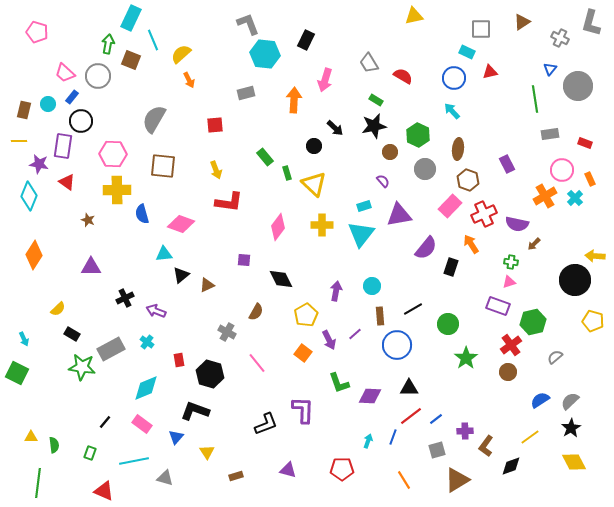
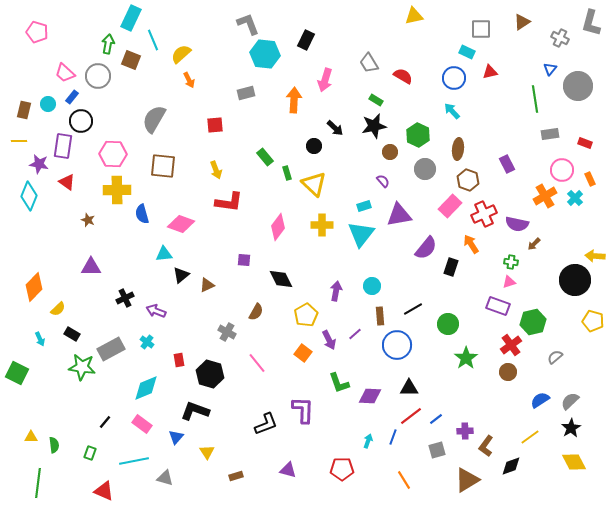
orange diamond at (34, 255): moved 32 px down; rotated 12 degrees clockwise
cyan arrow at (24, 339): moved 16 px right
brown triangle at (457, 480): moved 10 px right
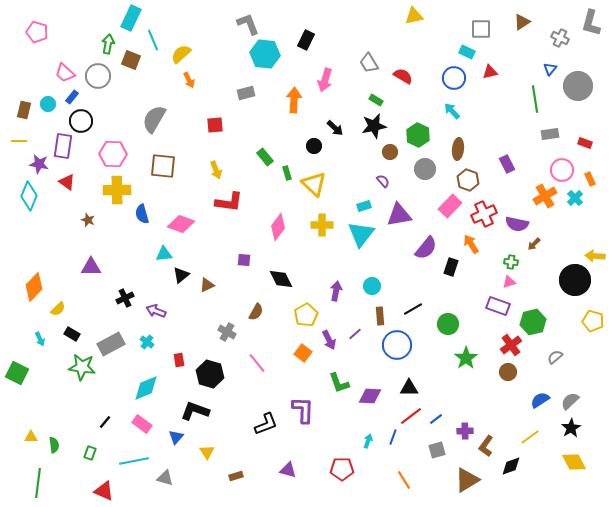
gray rectangle at (111, 349): moved 5 px up
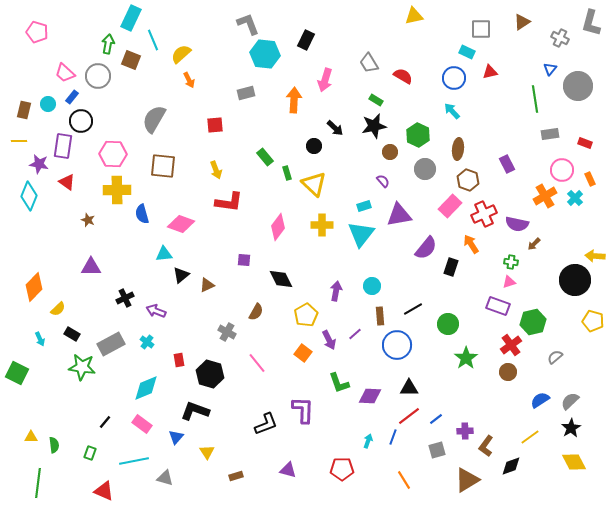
red line at (411, 416): moved 2 px left
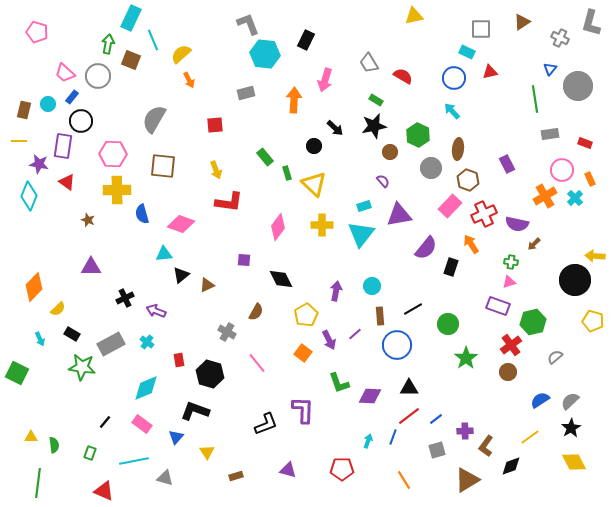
gray circle at (425, 169): moved 6 px right, 1 px up
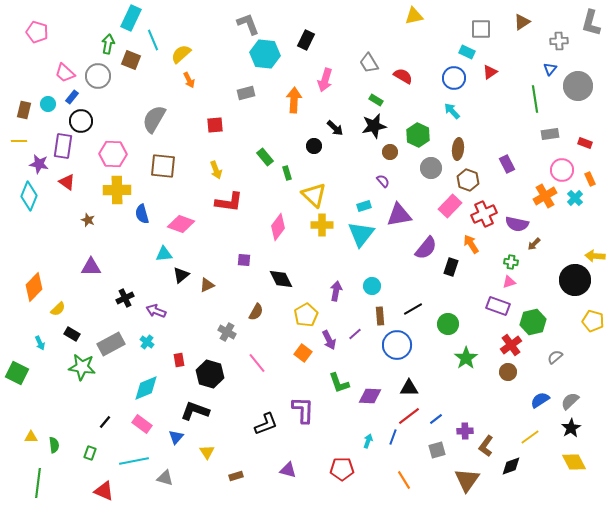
gray cross at (560, 38): moved 1 px left, 3 px down; rotated 30 degrees counterclockwise
red triangle at (490, 72): rotated 21 degrees counterclockwise
yellow triangle at (314, 184): moved 11 px down
cyan arrow at (40, 339): moved 4 px down
brown triangle at (467, 480): rotated 24 degrees counterclockwise
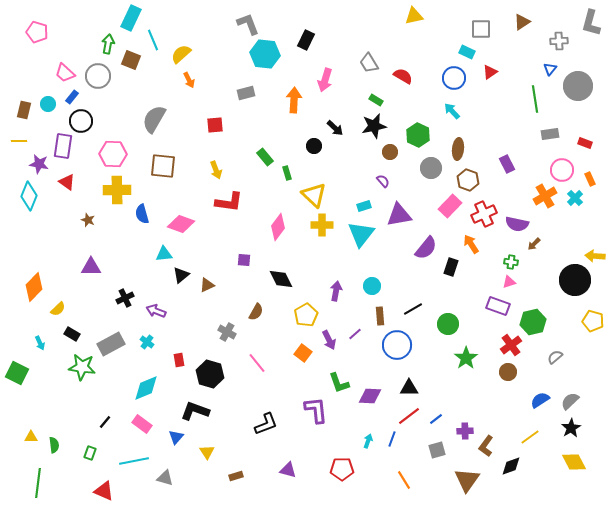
purple L-shape at (303, 410): moved 13 px right; rotated 8 degrees counterclockwise
blue line at (393, 437): moved 1 px left, 2 px down
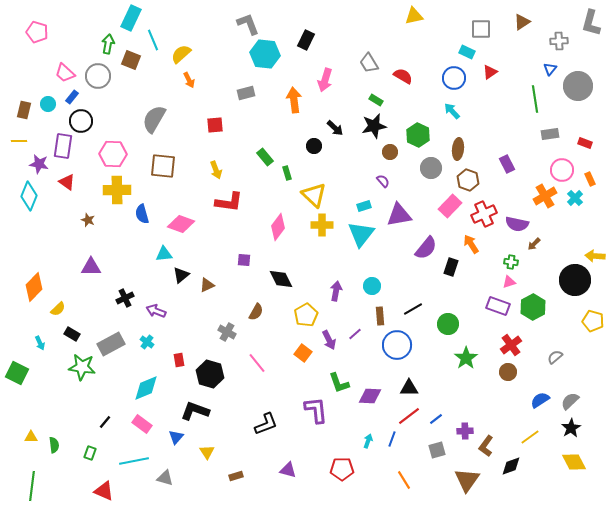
orange arrow at (294, 100): rotated 10 degrees counterclockwise
green hexagon at (533, 322): moved 15 px up; rotated 15 degrees counterclockwise
green line at (38, 483): moved 6 px left, 3 px down
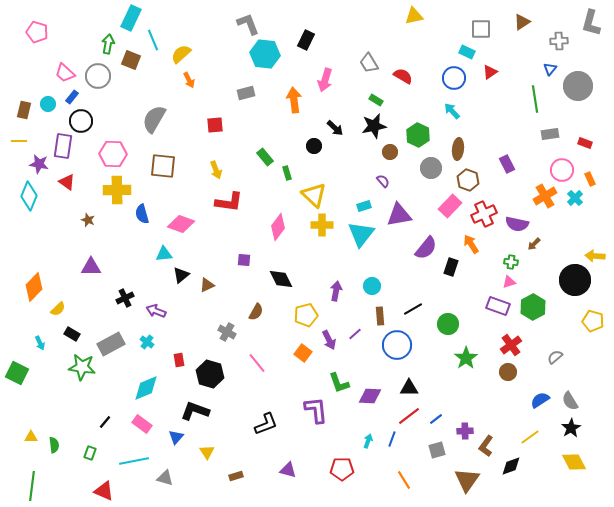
yellow pentagon at (306, 315): rotated 15 degrees clockwise
gray semicircle at (570, 401): rotated 78 degrees counterclockwise
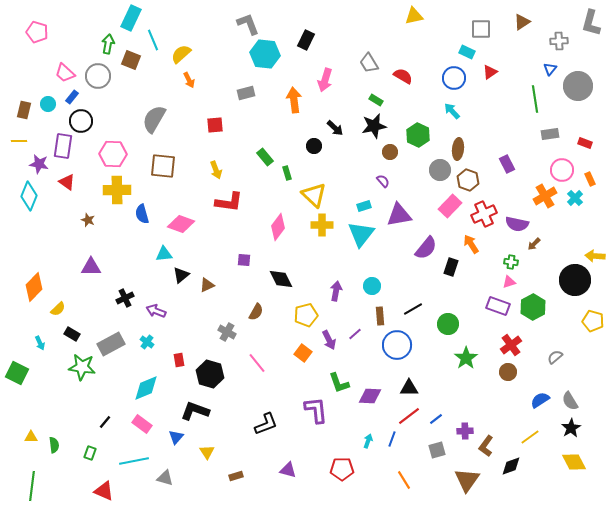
gray circle at (431, 168): moved 9 px right, 2 px down
